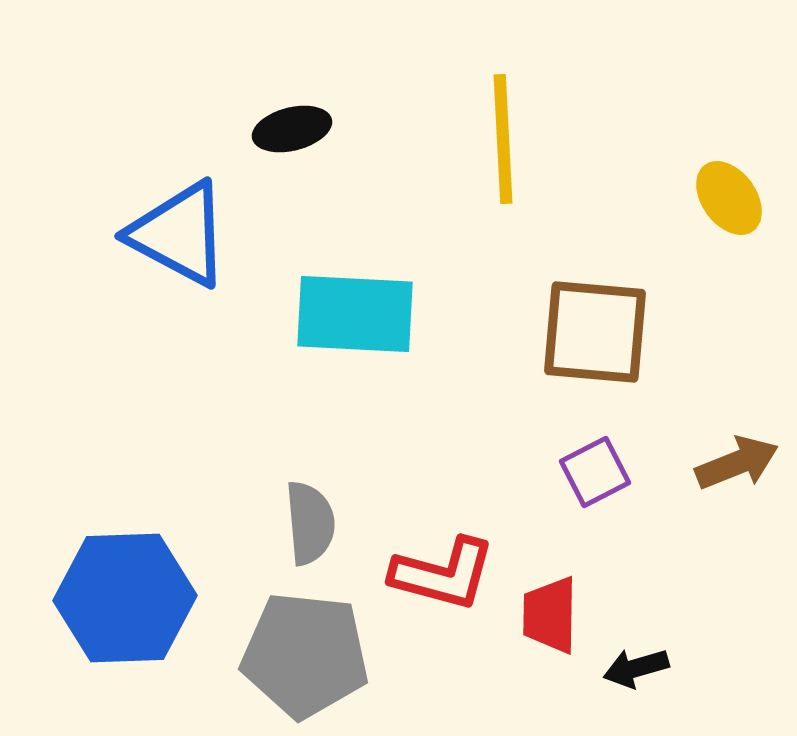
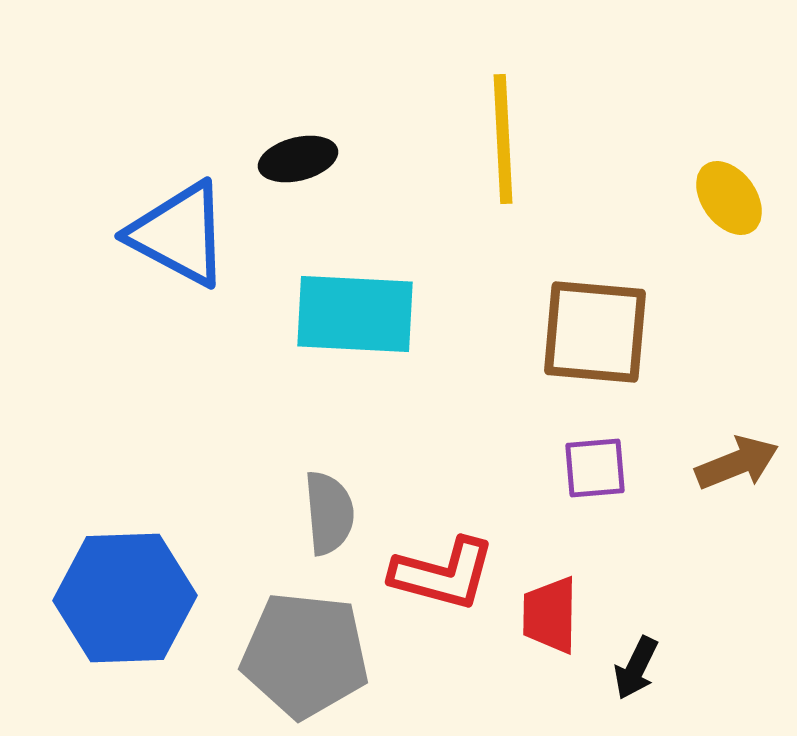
black ellipse: moved 6 px right, 30 px down
purple square: moved 4 px up; rotated 22 degrees clockwise
gray semicircle: moved 19 px right, 10 px up
black arrow: rotated 48 degrees counterclockwise
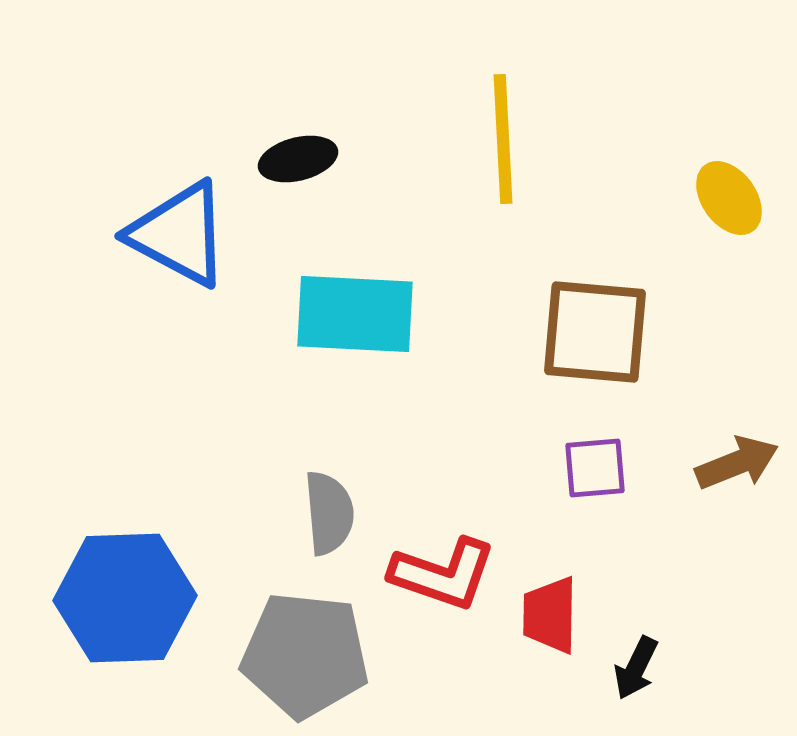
red L-shape: rotated 4 degrees clockwise
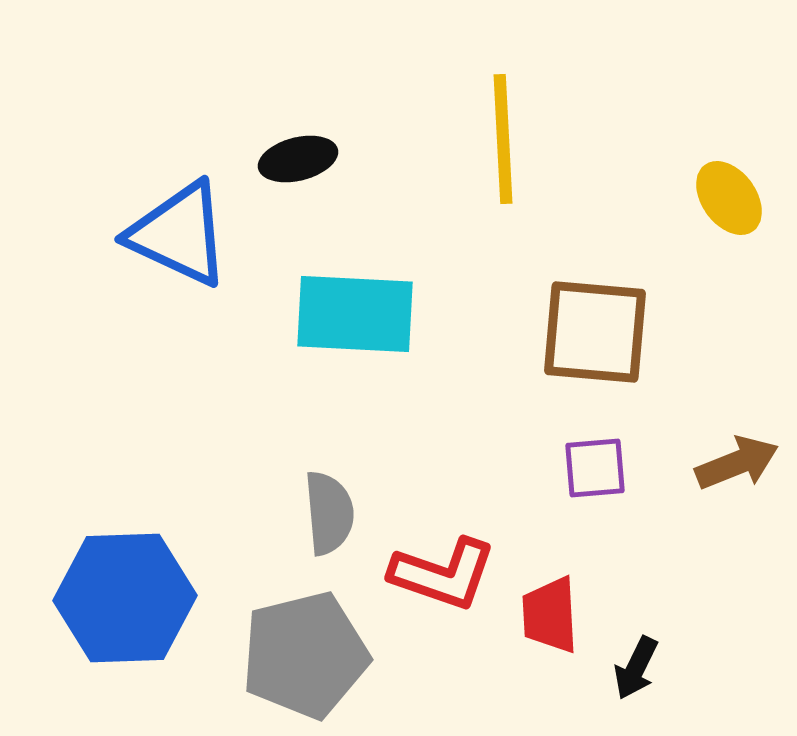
blue triangle: rotated 3 degrees counterclockwise
red trapezoid: rotated 4 degrees counterclockwise
gray pentagon: rotated 20 degrees counterclockwise
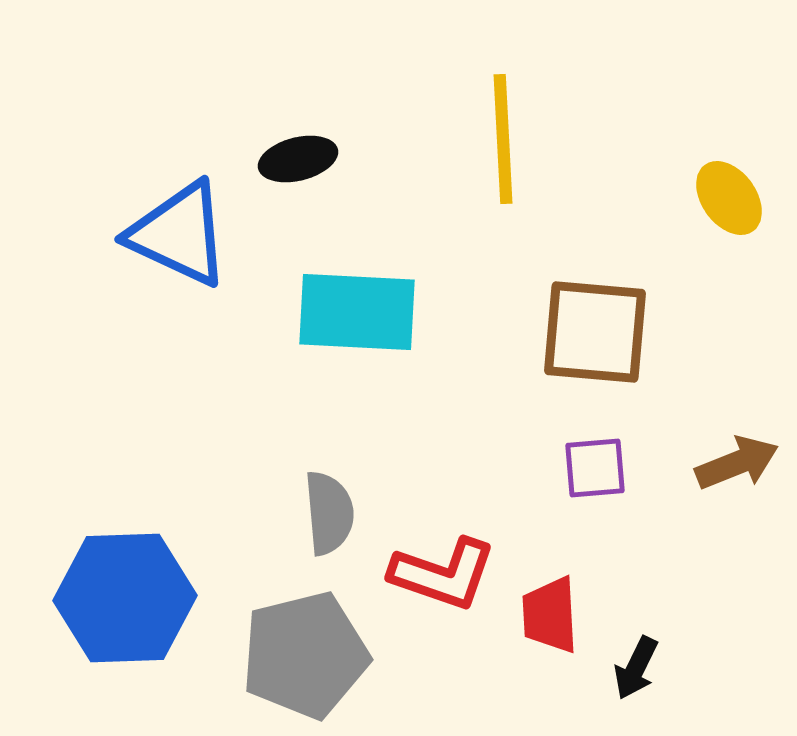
cyan rectangle: moved 2 px right, 2 px up
